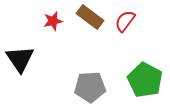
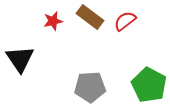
red semicircle: rotated 15 degrees clockwise
green pentagon: moved 4 px right, 5 px down
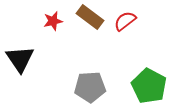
green pentagon: moved 1 px down
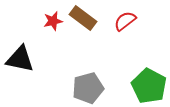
brown rectangle: moved 7 px left, 1 px down
black triangle: rotated 44 degrees counterclockwise
gray pentagon: moved 2 px left, 1 px down; rotated 12 degrees counterclockwise
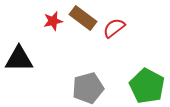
red semicircle: moved 11 px left, 7 px down
black triangle: moved 1 px left; rotated 12 degrees counterclockwise
green pentagon: moved 2 px left
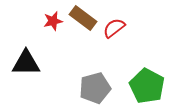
black triangle: moved 7 px right, 4 px down
gray pentagon: moved 7 px right
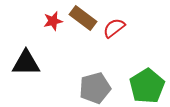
green pentagon: rotated 12 degrees clockwise
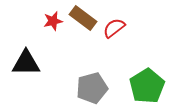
gray pentagon: moved 3 px left
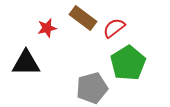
red star: moved 6 px left, 7 px down
green pentagon: moved 19 px left, 23 px up
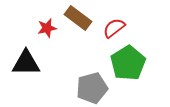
brown rectangle: moved 5 px left
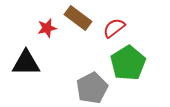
gray pentagon: rotated 12 degrees counterclockwise
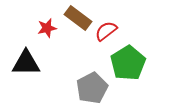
red semicircle: moved 8 px left, 3 px down
